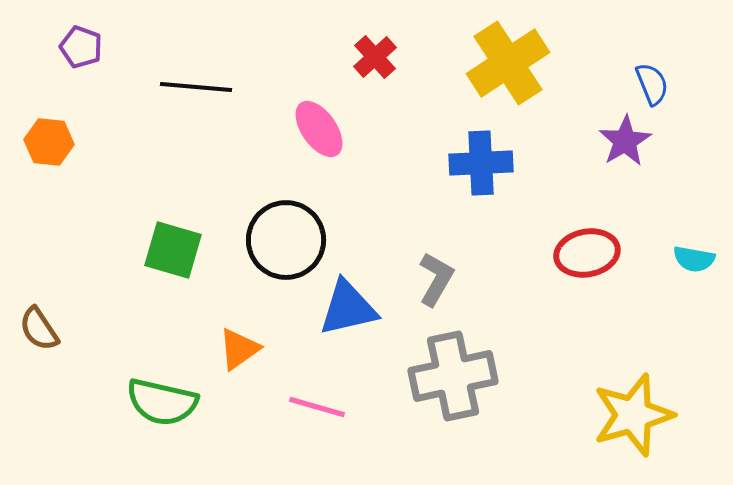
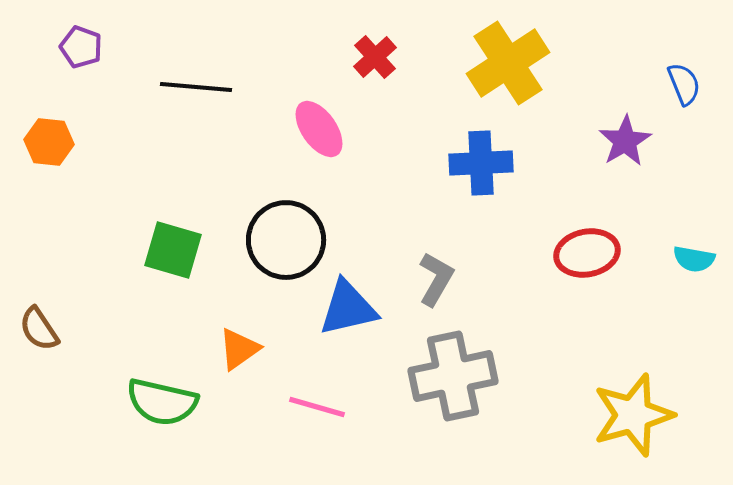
blue semicircle: moved 32 px right
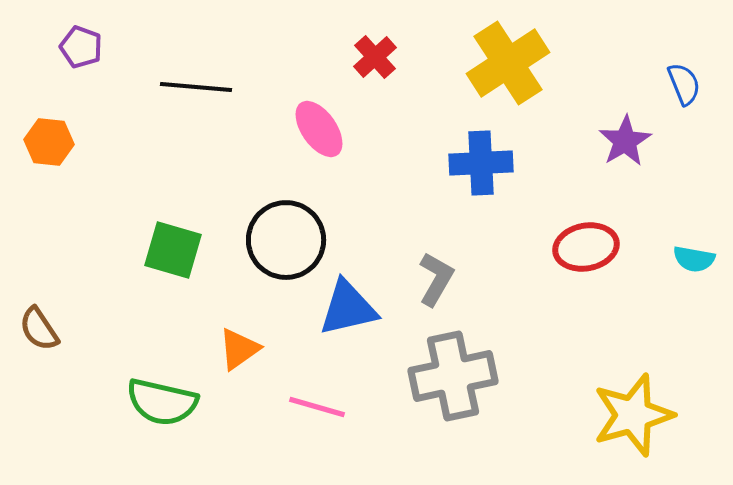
red ellipse: moved 1 px left, 6 px up
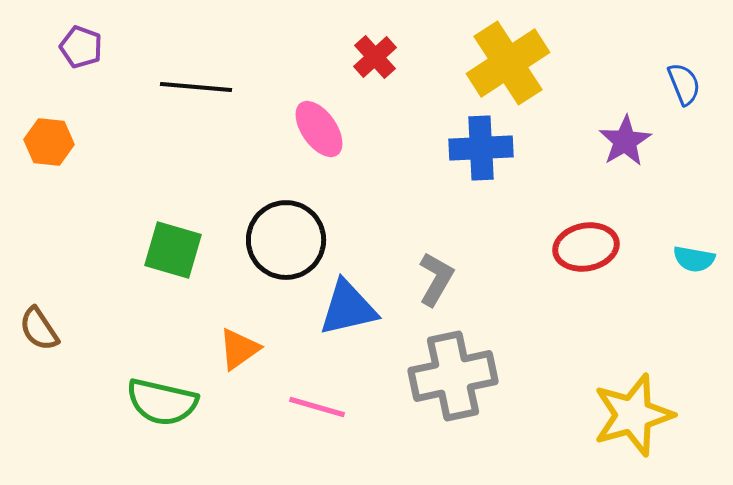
blue cross: moved 15 px up
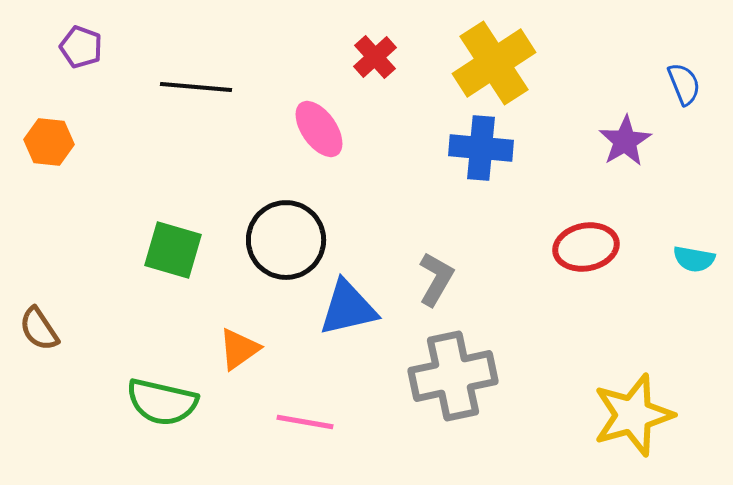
yellow cross: moved 14 px left
blue cross: rotated 8 degrees clockwise
pink line: moved 12 px left, 15 px down; rotated 6 degrees counterclockwise
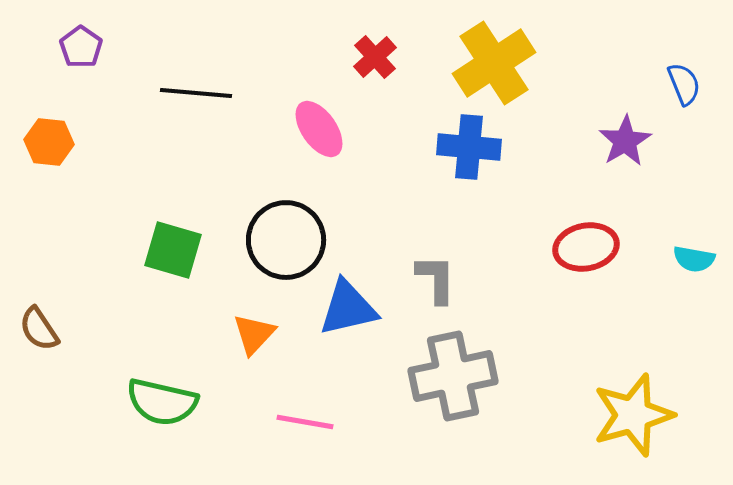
purple pentagon: rotated 15 degrees clockwise
black line: moved 6 px down
blue cross: moved 12 px left, 1 px up
gray L-shape: rotated 30 degrees counterclockwise
orange triangle: moved 15 px right, 15 px up; rotated 12 degrees counterclockwise
